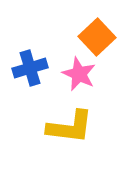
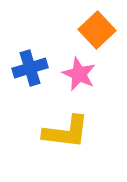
orange square: moved 7 px up
yellow L-shape: moved 4 px left, 5 px down
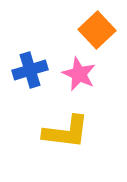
blue cross: moved 2 px down
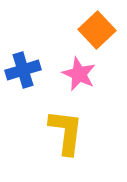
blue cross: moved 7 px left
yellow L-shape: rotated 90 degrees counterclockwise
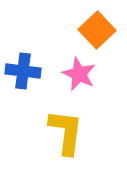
blue cross: moved 1 px down; rotated 24 degrees clockwise
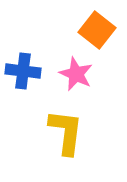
orange square: rotated 9 degrees counterclockwise
pink star: moved 3 px left
